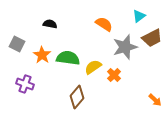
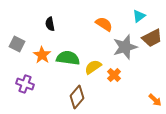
black semicircle: rotated 112 degrees counterclockwise
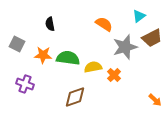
orange star: moved 1 px right; rotated 30 degrees counterclockwise
yellow semicircle: rotated 24 degrees clockwise
brown diamond: moved 2 px left; rotated 30 degrees clockwise
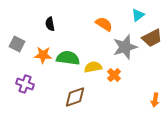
cyan triangle: moved 1 px left, 1 px up
orange arrow: rotated 56 degrees clockwise
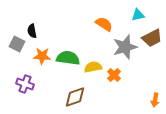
cyan triangle: rotated 24 degrees clockwise
black semicircle: moved 18 px left, 7 px down
orange star: moved 1 px left, 1 px down
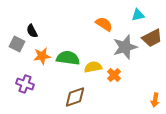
black semicircle: rotated 16 degrees counterclockwise
orange star: rotated 12 degrees counterclockwise
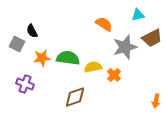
orange star: moved 2 px down
orange arrow: moved 1 px right, 1 px down
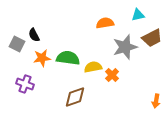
orange semicircle: moved 1 px right, 1 px up; rotated 42 degrees counterclockwise
black semicircle: moved 2 px right, 4 px down
orange cross: moved 2 px left
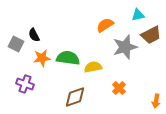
orange semicircle: moved 2 px down; rotated 24 degrees counterclockwise
brown trapezoid: moved 1 px left, 3 px up
gray square: moved 1 px left
orange cross: moved 7 px right, 13 px down
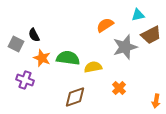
orange star: rotated 30 degrees clockwise
purple cross: moved 4 px up
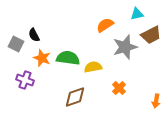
cyan triangle: moved 1 px left, 1 px up
